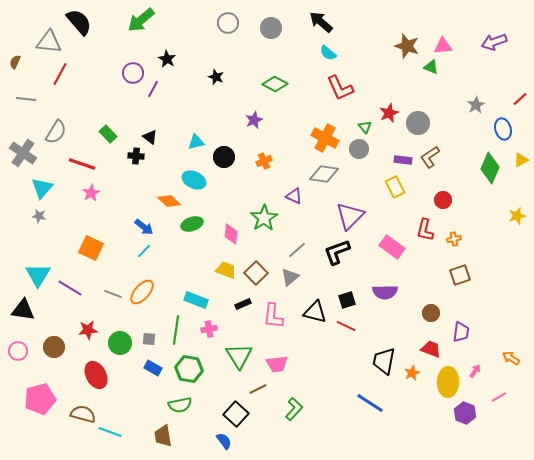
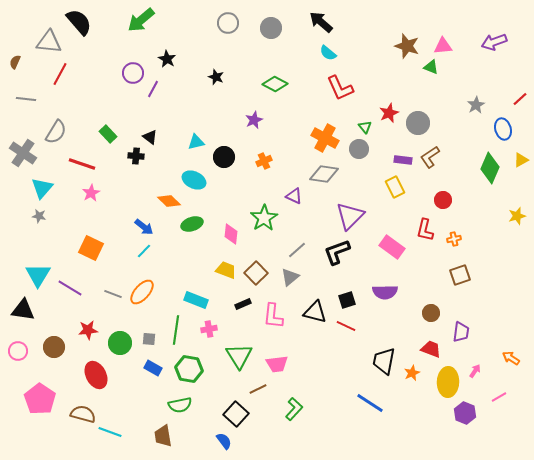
pink pentagon at (40, 399): rotated 24 degrees counterclockwise
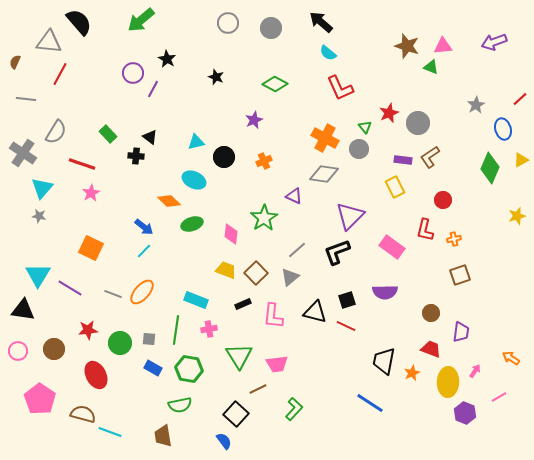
brown circle at (54, 347): moved 2 px down
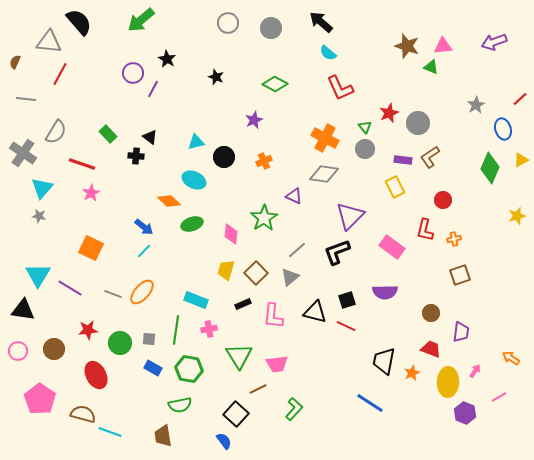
gray circle at (359, 149): moved 6 px right
yellow trapezoid at (226, 270): rotated 95 degrees counterclockwise
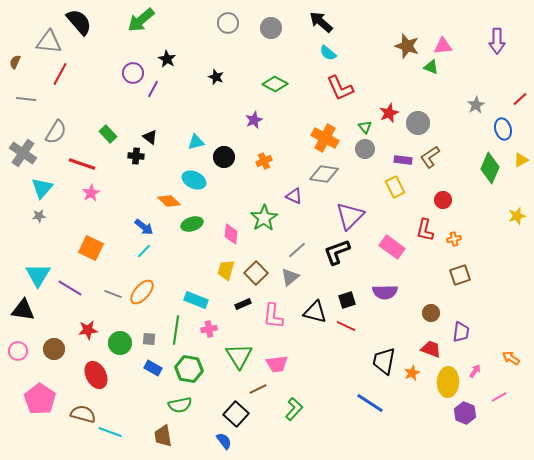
purple arrow at (494, 42): moved 3 px right, 1 px up; rotated 70 degrees counterclockwise
gray star at (39, 216): rotated 16 degrees counterclockwise
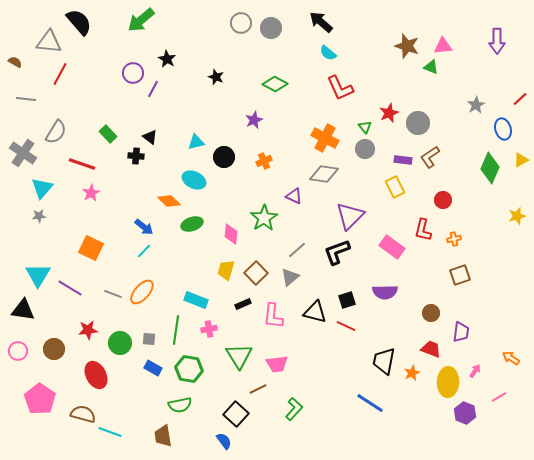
gray circle at (228, 23): moved 13 px right
brown semicircle at (15, 62): rotated 96 degrees clockwise
red L-shape at (425, 230): moved 2 px left
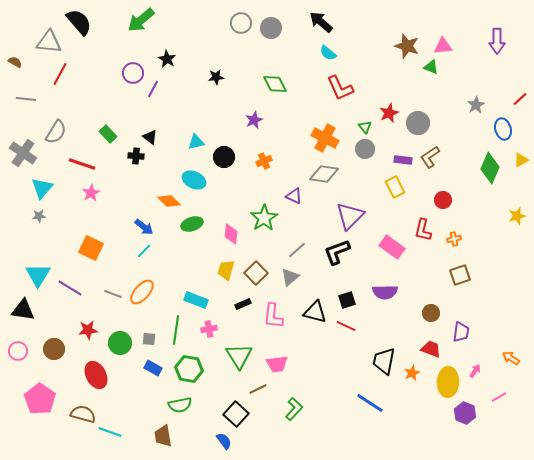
black star at (216, 77): rotated 28 degrees counterclockwise
green diamond at (275, 84): rotated 35 degrees clockwise
